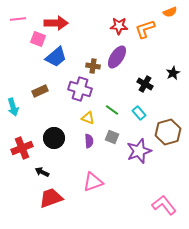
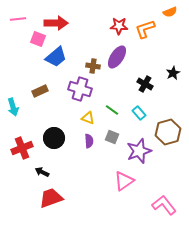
pink triangle: moved 31 px right, 1 px up; rotated 15 degrees counterclockwise
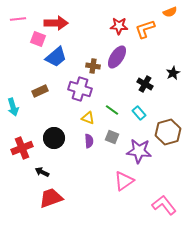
purple star: rotated 25 degrees clockwise
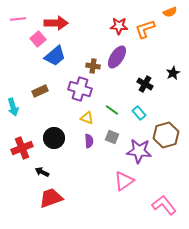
pink square: rotated 28 degrees clockwise
blue trapezoid: moved 1 px left, 1 px up
yellow triangle: moved 1 px left
brown hexagon: moved 2 px left, 3 px down
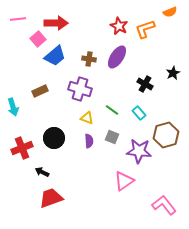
red star: rotated 24 degrees clockwise
brown cross: moved 4 px left, 7 px up
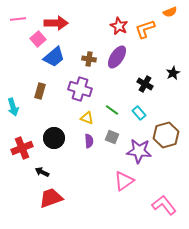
blue trapezoid: moved 1 px left, 1 px down
brown rectangle: rotated 49 degrees counterclockwise
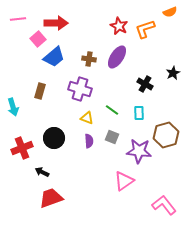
cyan rectangle: rotated 40 degrees clockwise
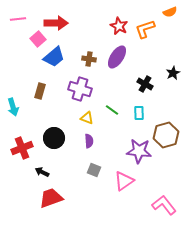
gray square: moved 18 px left, 33 px down
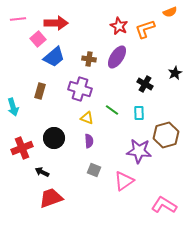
black star: moved 2 px right
pink L-shape: rotated 20 degrees counterclockwise
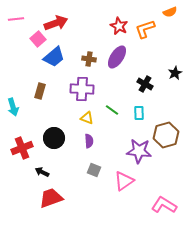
pink line: moved 2 px left
red arrow: rotated 20 degrees counterclockwise
purple cross: moved 2 px right; rotated 15 degrees counterclockwise
